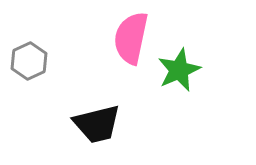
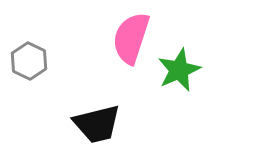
pink semicircle: rotated 6 degrees clockwise
gray hexagon: rotated 9 degrees counterclockwise
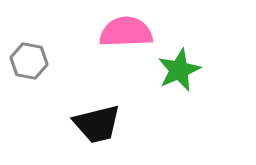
pink semicircle: moved 5 px left, 6 px up; rotated 70 degrees clockwise
gray hexagon: rotated 15 degrees counterclockwise
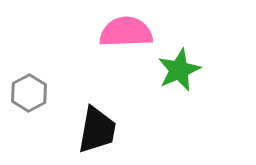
gray hexagon: moved 32 px down; rotated 21 degrees clockwise
black trapezoid: moved 6 px down; rotated 66 degrees counterclockwise
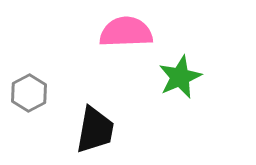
green star: moved 1 px right, 7 px down
black trapezoid: moved 2 px left
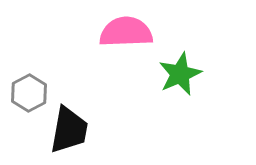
green star: moved 3 px up
black trapezoid: moved 26 px left
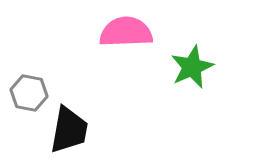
green star: moved 12 px right, 7 px up
gray hexagon: rotated 21 degrees counterclockwise
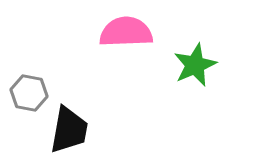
green star: moved 3 px right, 2 px up
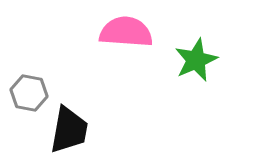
pink semicircle: rotated 6 degrees clockwise
green star: moved 1 px right, 5 px up
